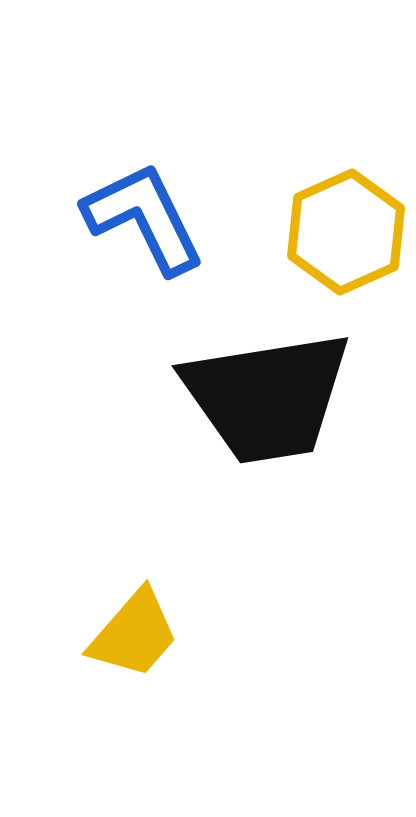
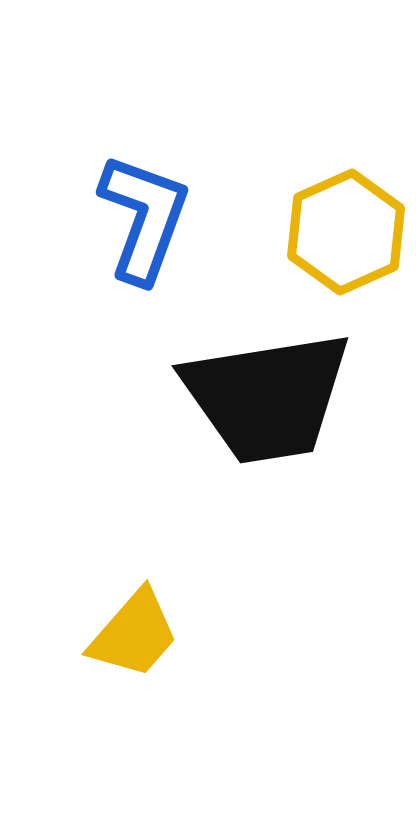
blue L-shape: rotated 46 degrees clockwise
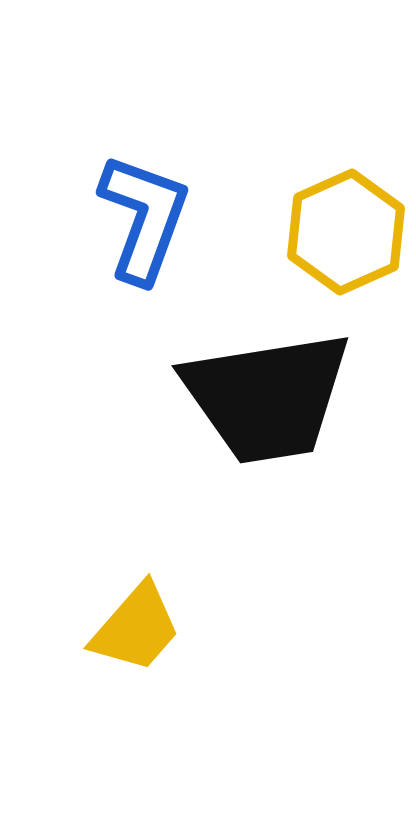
yellow trapezoid: moved 2 px right, 6 px up
